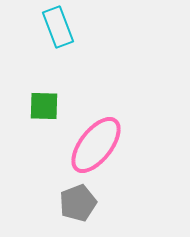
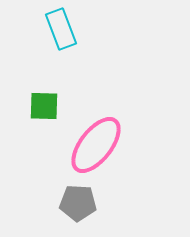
cyan rectangle: moved 3 px right, 2 px down
gray pentagon: rotated 24 degrees clockwise
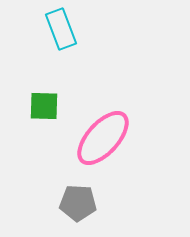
pink ellipse: moved 7 px right, 7 px up; rotated 4 degrees clockwise
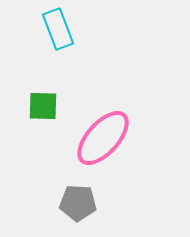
cyan rectangle: moved 3 px left
green square: moved 1 px left
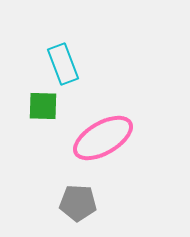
cyan rectangle: moved 5 px right, 35 px down
pink ellipse: rotated 18 degrees clockwise
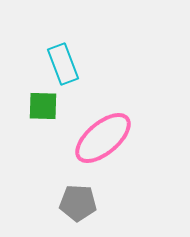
pink ellipse: rotated 10 degrees counterclockwise
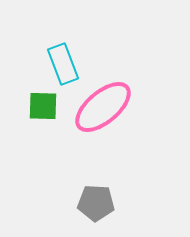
pink ellipse: moved 31 px up
gray pentagon: moved 18 px right
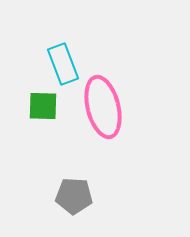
pink ellipse: rotated 64 degrees counterclockwise
gray pentagon: moved 22 px left, 7 px up
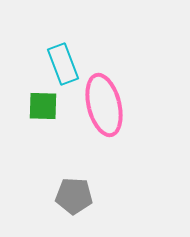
pink ellipse: moved 1 px right, 2 px up
